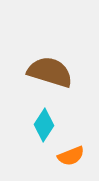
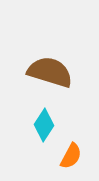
orange semicircle: rotated 40 degrees counterclockwise
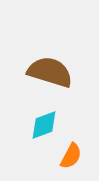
cyan diamond: rotated 36 degrees clockwise
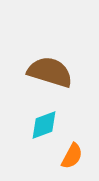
orange semicircle: moved 1 px right
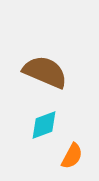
brown semicircle: moved 5 px left; rotated 6 degrees clockwise
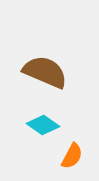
cyan diamond: moved 1 px left; rotated 56 degrees clockwise
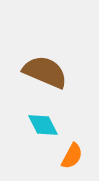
cyan diamond: rotated 28 degrees clockwise
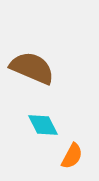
brown semicircle: moved 13 px left, 4 px up
